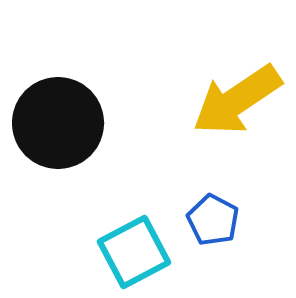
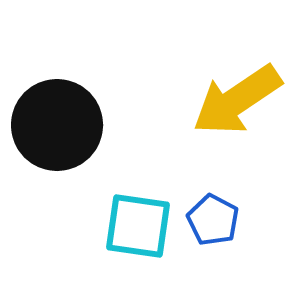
black circle: moved 1 px left, 2 px down
cyan square: moved 4 px right, 26 px up; rotated 36 degrees clockwise
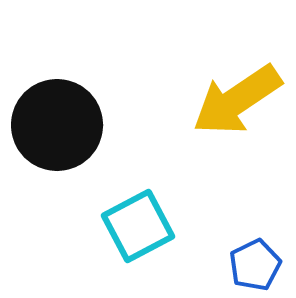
blue pentagon: moved 42 px right, 45 px down; rotated 18 degrees clockwise
cyan square: rotated 36 degrees counterclockwise
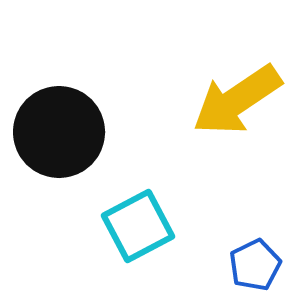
black circle: moved 2 px right, 7 px down
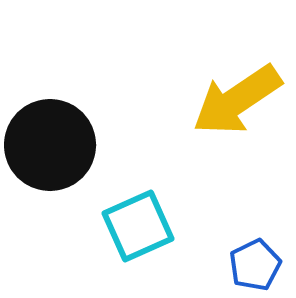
black circle: moved 9 px left, 13 px down
cyan square: rotated 4 degrees clockwise
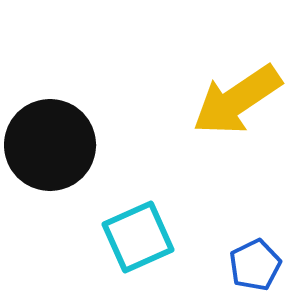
cyan square: moved 11 px down
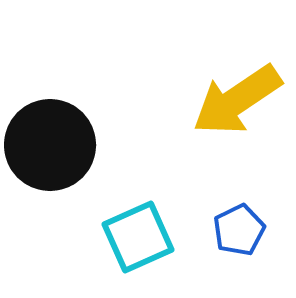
blue pentagon: moved 16 px left, 35 px up
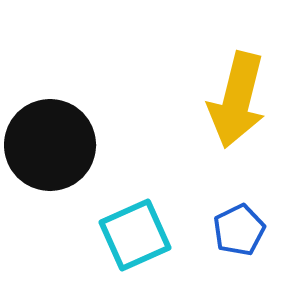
yellow arrow: rotated 42 degrees counterclockwise
cyan square: moved 3 px left, 2 px up
